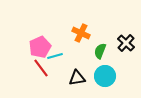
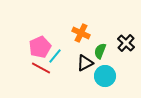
cyan line: rotated 35 degrees counterclockwise
red line: rotated 24 degrees counterclockwise
black triangle: moved 8 px right, 15 px up; rotated 18 degrees counterclockwise
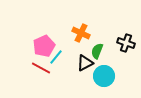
black cross: rotated 24 degrees counterclockwise
pink pentagon: moved 4 px right, 1 px up
green semicircle: moved 3 px left
cyan line: moved 1 px right, 1 px down
cyan circle: moved 1 px left
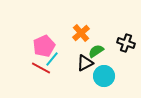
orange cross: rotated 24 degrees clockwise
green semicircle: moved 1 px left; rotated 35 degrees clockwise
cyan line: moved 4 px left, 2 px down
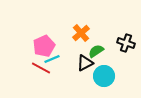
cyan line: rotated 28 degrees clockwise
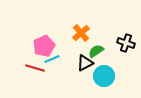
red line: moved 6 px left; rotated 12 degrees counterclockwise
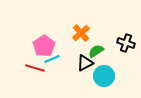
pink pentagon: rotated 10 degrees counterclockwise
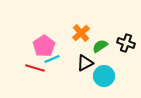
green semicircle: moved 4 px right, 5 px up
